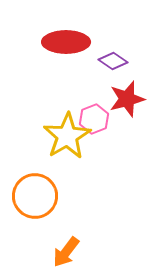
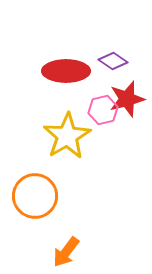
red ellipse: moved 29 px down
pink hexagon: moved 9 px right, 9 px up; rotated 8 degrees clockwise
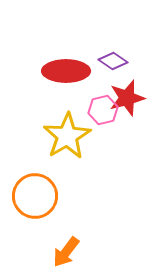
red star: moved 1 px up
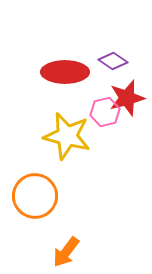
red ellipse: moved 1 px left, 1 px down
pink hexagon: moved 2 px right, 2 px down
yellow star: rotated 27 degrees counterclockwise
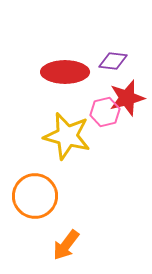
purple diamond: rotated 28 degrees counterclockwise
orange arrow: moved 7 px up
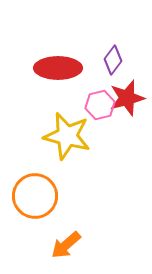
purple diamond: moved 1 px up; rotated 60 degrees counterclockwise
red ellipse: moved 7 px left, 4 px up
pink hexagon: moved 5 px left, 7 px up
orange arrow: rotated 12 degrees clockwise
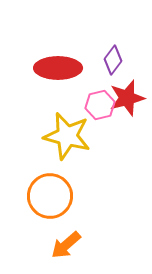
orange circle: moved 15 px right
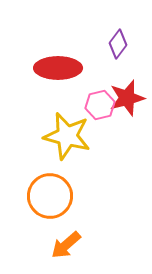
purple diamond: moved 5 px right, 16 px up
